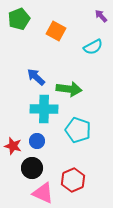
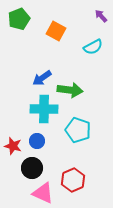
blue arrow: moved 6 px right, 1 px down; rotated 78 degrees counterclockwise
green arrow: moved 1 px right, 1 px down
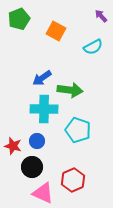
black circle: moved 1 px up
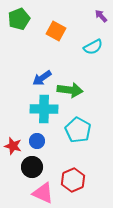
cyan pentagon: rotated 10 degrees clockwise
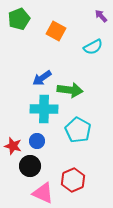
black circle: moved 2 px left, 1 px up
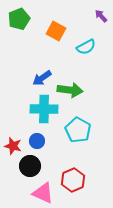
cyan semicircle: moved 7 px left
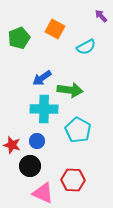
green pentagon: moved 19 px down
orange square: moved 1 px left, 2 px up
red star: moved 1 px left, 1 px up
red hexagon: rotated 25 degrees clockwise
